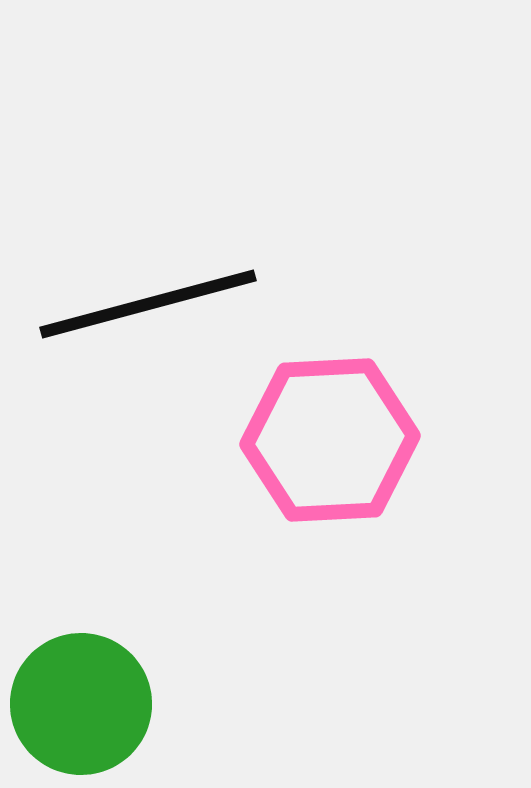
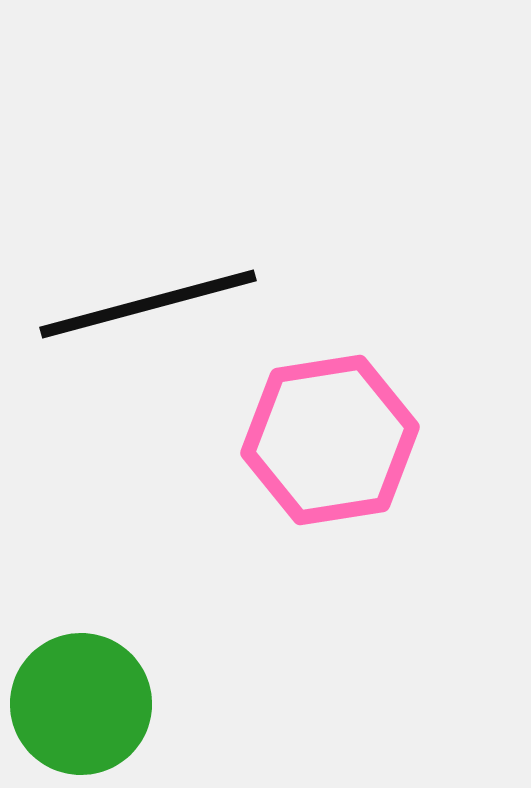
pink hexagon: rotated 6 degrees counterclockwise
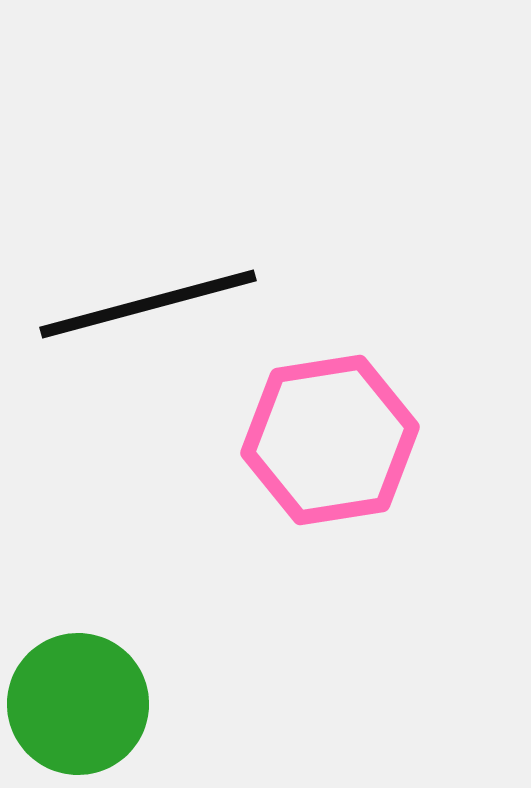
green circle: moved 3 px left
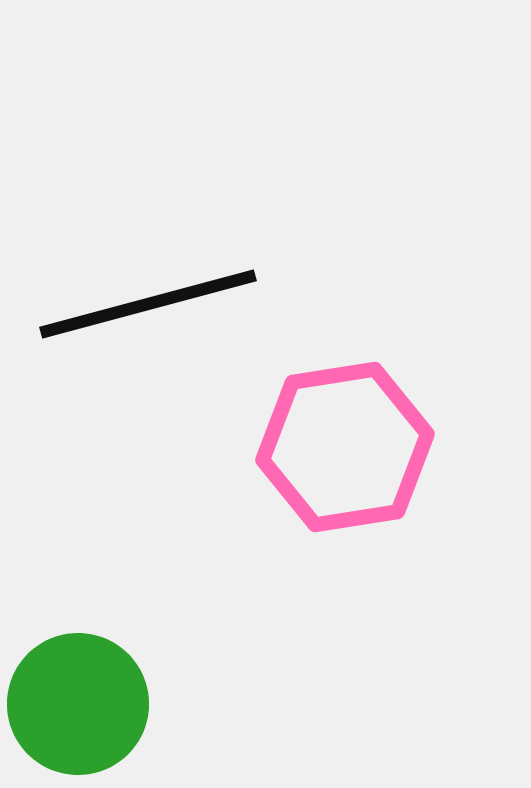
pink hexagon: moved 15 px right, 7 px down
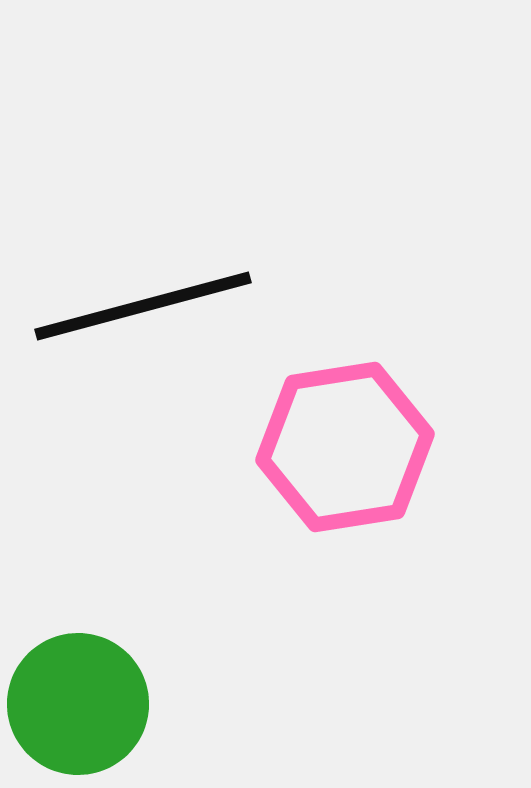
black line: moved 5 px left, 2 px down
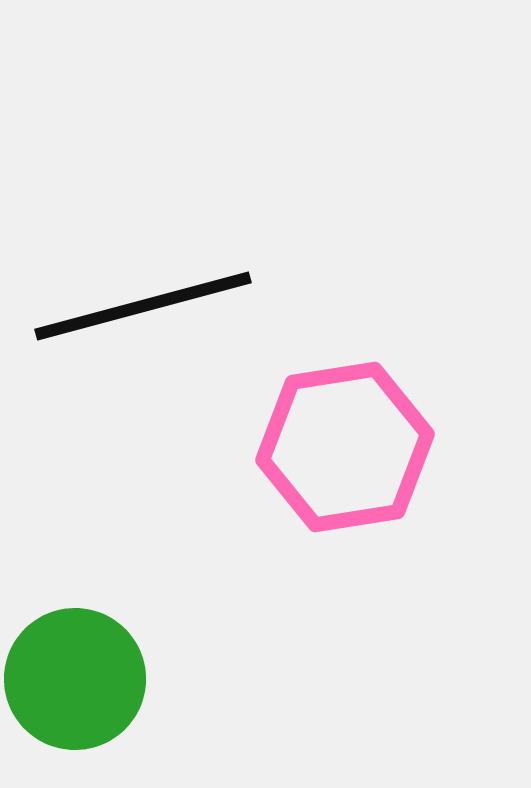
green circle: moved 3 px left, 25 px up
